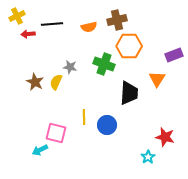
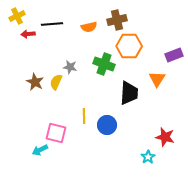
yellow line: moved 1 px up
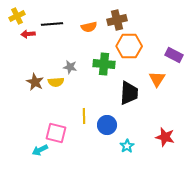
purple rectangle: rotated 48 degrees clockwise
green cross: rotated 15 degrees counterclockwise
yellow semicircle: rotated 119 degrees counterclockwise
cyan star: moved 21 px left, 11 px up
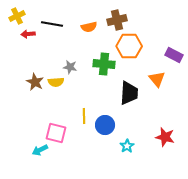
black line: rotated 15 degrees clockwise
orange triangle: rotated 12 degrees counterclockwise
blue circle: moved 2 px left
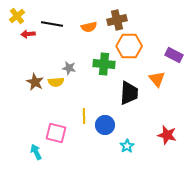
yellow cross: rotated 14 degrees counterclockwise
gray star: moved 1 px left, 1 px down
red star: moved 2 px right, 2 px up
cyan arrow: moved 4 px left, 2 px down; rotated 91 degrees clockwise
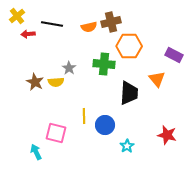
brown cross: moved 6 px left, 2 px down
gray star: rotated 24 degrees clockwise
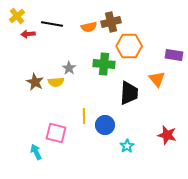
purple rectangle: rotated 18 degrees counterclockwise
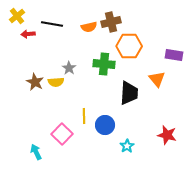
pink square: moved 6 px right, 1 px down; rotated 30 degrees clockwise
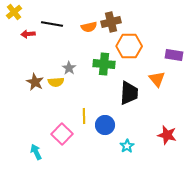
yellow cross: moved 3 px left, 4 px up
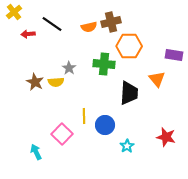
black line: rotated 25 degrees clockwise
red star: moved 1 px left, 2 px down
